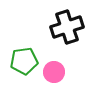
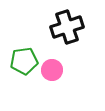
pink circle: moved 2 px left, 2 px up
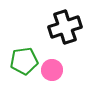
black cross: moved 2 px left
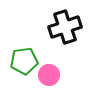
pink circle: moved 3 px left, 5 px down
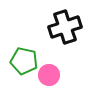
green pentagon: rotated 20 degrees clockwise
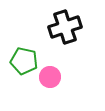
pink circle: moved 1 px right, 2 px down
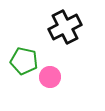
black cross: rotated 8 degrees counterclockwise
